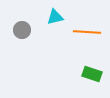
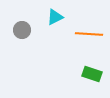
cyan triangle: rotated 12 degrees counterclockwise
orange line: moved 2 px right, 2 px down
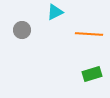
cyan triangle: moved 5 px up
green rectangle: rotated 36 degrees counterclockwise
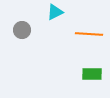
green rectangle: rotated 18 degrees clockwise
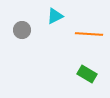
cyan triangle: moved 4 px down
green rectangle: moved 5 px left; rotated 30 degrees clockwise
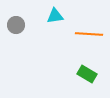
cyan triangle: rotated 18 degrees clockwise
gray circle: moved 6 px left, 5 px up
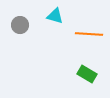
cyan triangle: rotated 24 degrees clockwise
gray circle: moved 4 px right
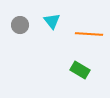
cyan triangle: moved 3 px left, 5 px down; rotated 36 degrees clockwise
green rectangle: moved 7 px left, 4 px up
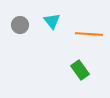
green rectangle: rotated 24 degrees clockwise
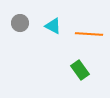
cyan triangle: moved 1 px right, 5 px down; rotated 24 degrees counterclockwise
gray circle: moved 2 px up
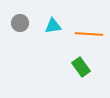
cyan triangle: rotated 36 degrees counterclockwise
green rectangle: moved 1 px right, 3 px up
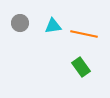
orange line: moved 5 px left; rotated 8 degrees clockwise
